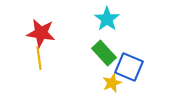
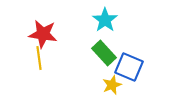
cyan star: moved 2 px left, 1 px down
red star: moved 2 px right, 1 px down
yellow star: moved 2 px down
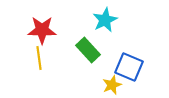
cyan star: rotated 10 degrees clockwise
red star: moved 1 px left, 4 px up; rotated 8 degrees counterclockwise
green rectangle: moved 16 px left, 3 px up
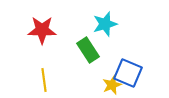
cyan star: moved 4 px down; rotated 10 degrees clockwise
green rectangle: rotated 10 degrees clockwise
yellow line: moved 5 px right, 22 px down
blue square: moved 1 px left, 6 px down
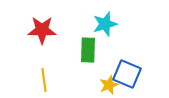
green rectangle: rotated 35 degrees clockwise
blue square: moved 1 px left, 1 px down
yellow star: moved 3 px left
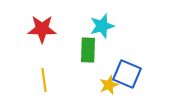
cyan star: moved 3 px left, 2 px down
red star: moved 1 px up
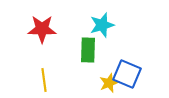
cyan star: moved 1 px up
yellow star: moved 2 px up
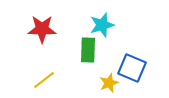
blue square: moved 5 px right, 6 px up
yellow line: rotated 60 degrees clockwise
